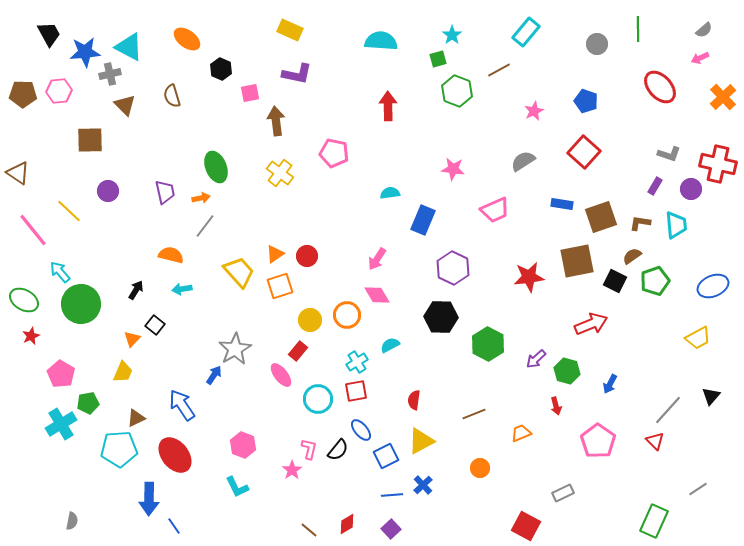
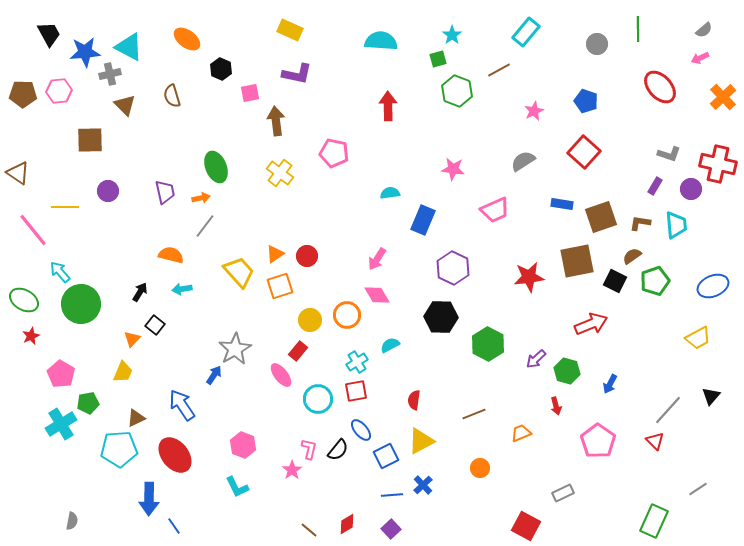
yellow line at (69, 211): moved 4 px left, 4 px up; rotated 44 degrees counterclockwise
black arrow at (136, 290): moved 4 px right, 2 px down
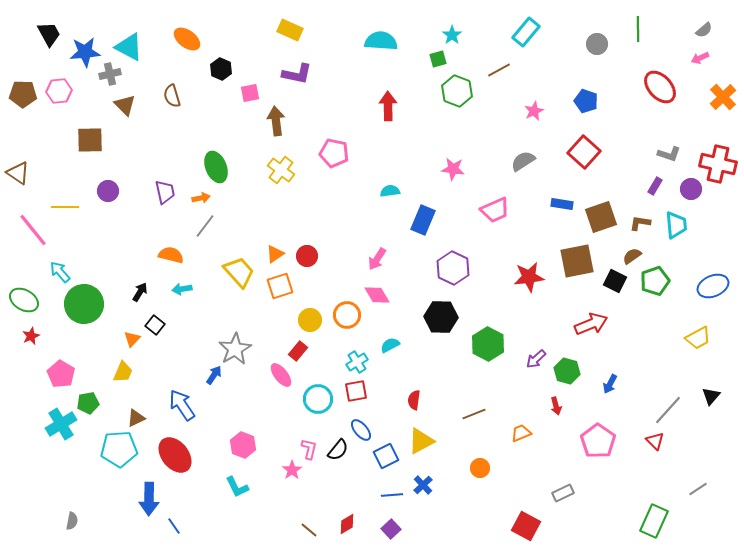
yellow cross at (280, 173): moved 1 px right, 3 px up
cyan semicircle at (390, 193): moved 2 px up
green circle at (81, 304): moved 3 px right
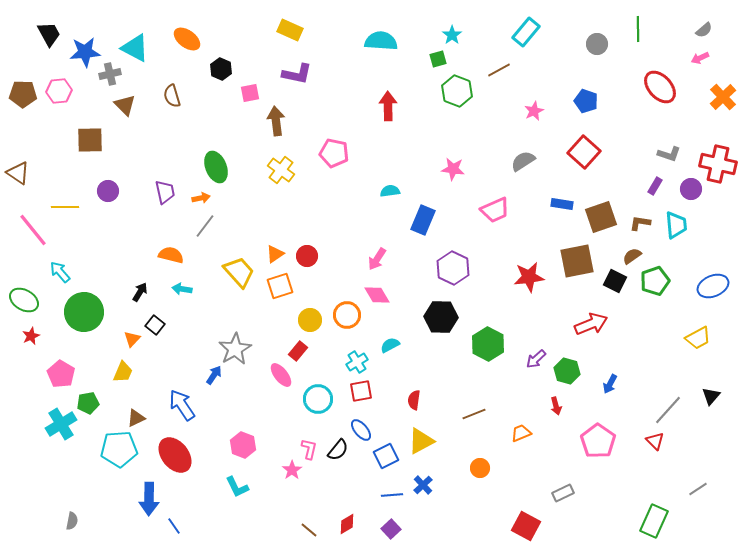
cyan triangle at (129, 47): moved 6 px right, 1 px down
cyan arrow at (182, 289): rotated 18 degrees clockwise
green circle at (84, 304): moved 8 px down
red square at (356, 391): moved 5 px right
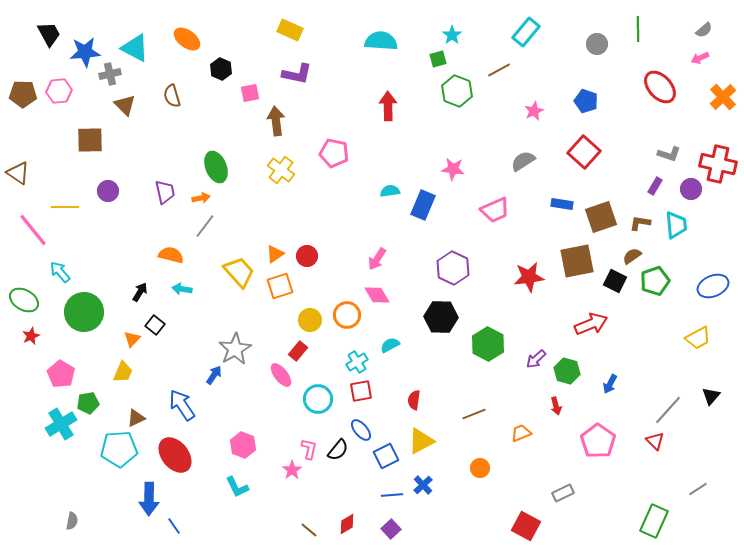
blue rectangle at (423, 220): moved 15 px up
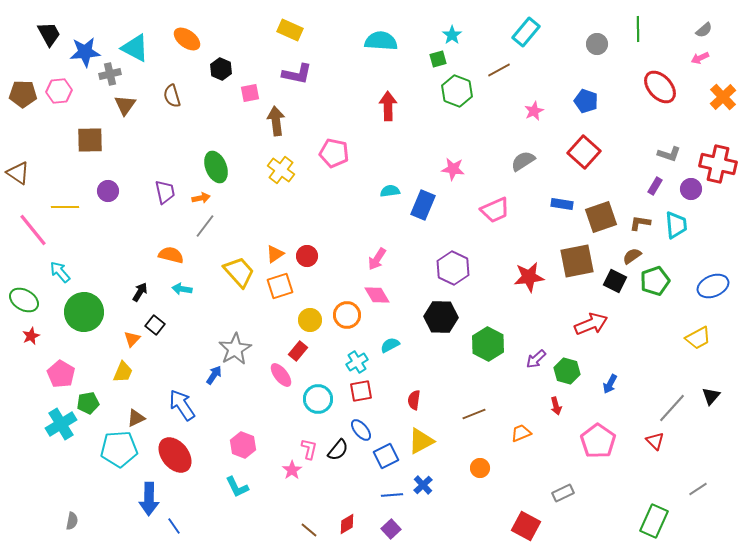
brown triangle at (125, 105): rotated 20 degrees clockwise
gray line at (668, 410): moved 4 px right, 2 px up
